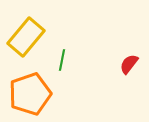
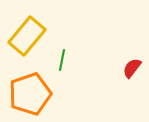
yellow rectangle: moved 1 px right, 1 px up
red semicircle: moved 3 px right, 4 px down
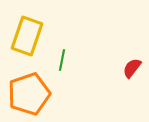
yellow rectangle: rotated 21 degrees counterclockwise
orange pentagon: moved 1 px left
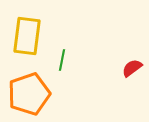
yellow rectangle: rotated 12 degrees counterclockwise
red semicircle: rotated 15 degrees clockwise
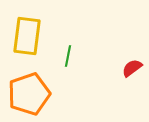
green line: moved 6 px right, 4 px up
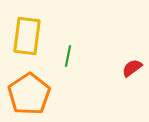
orange pentagon: rotated 15 degrees counterclockwise
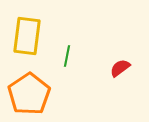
green line: moved 1 px left
red semicircle: moved 12 px left
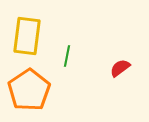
orange pentagon: moved 4 px up
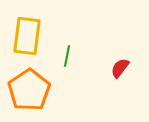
red semicircle: rotated 15 degrees counterclockwise
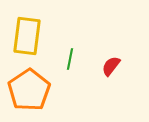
green line: moved 3 px right, 3 px down
red semicircle: moved 9 px left, 2 px up
